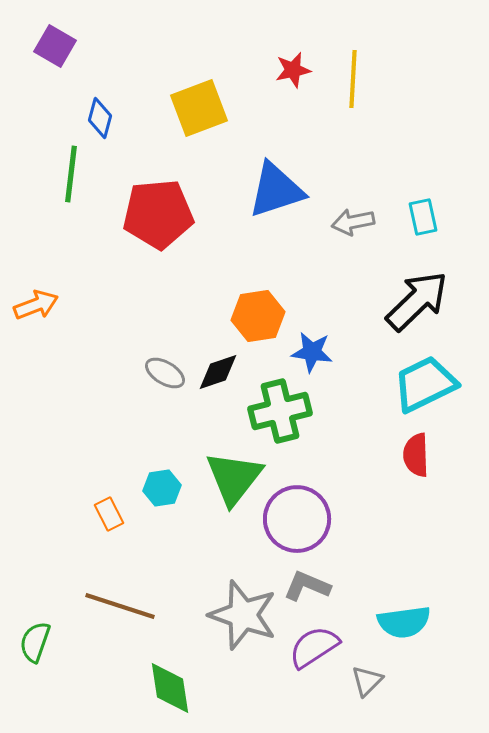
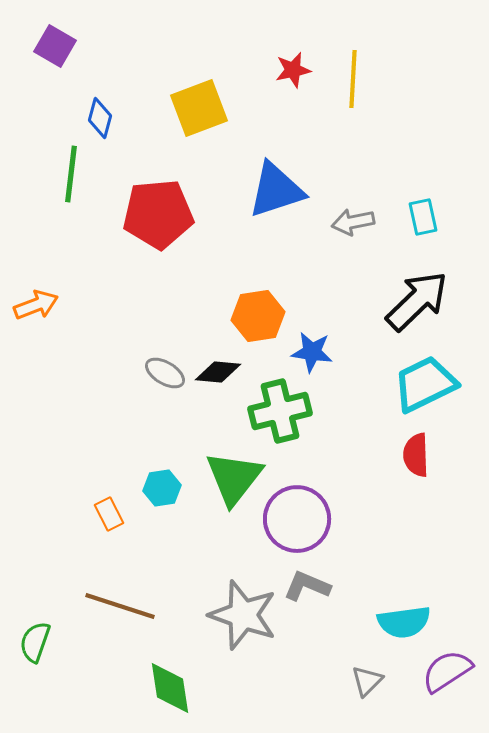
black diamond: rotated 24 degrees clockwise
purple semicircle: moved 133 px right, 24 px down
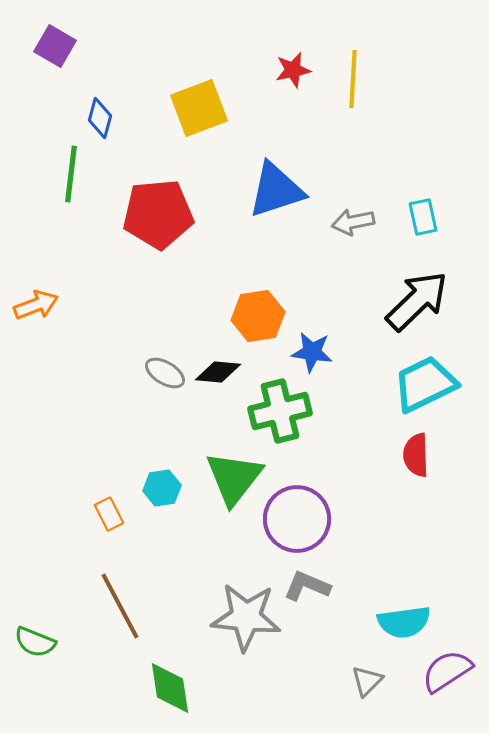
brown line: rotated 44 degrees clockwise
gray star: moved 3 px right, 2 px down; rotated 14 degrees counterclockwise
green semicircle: rotated 87 degrees counterclockwise
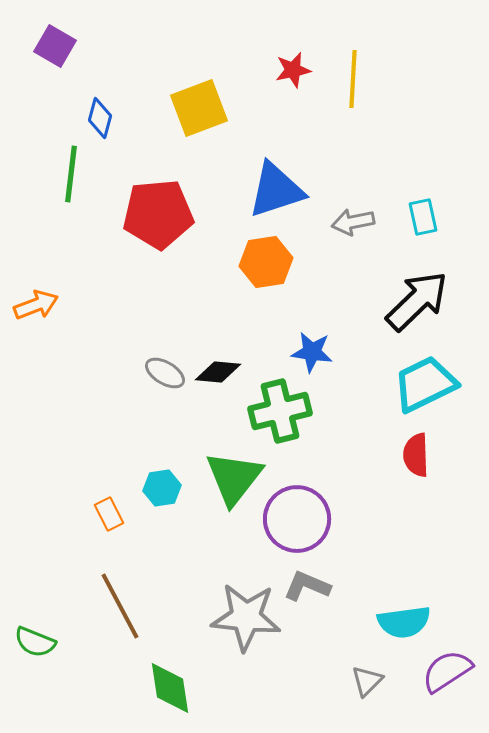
orange hexagon: moved 8 px right, 54 px up
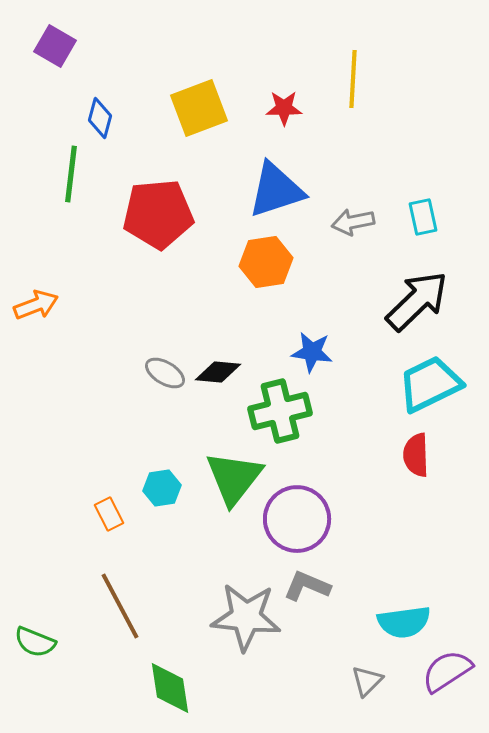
red star: moved 9 px left, 38 px down; rotated 12 degrees clockwise
cyan trapezoid: moved 5 px right
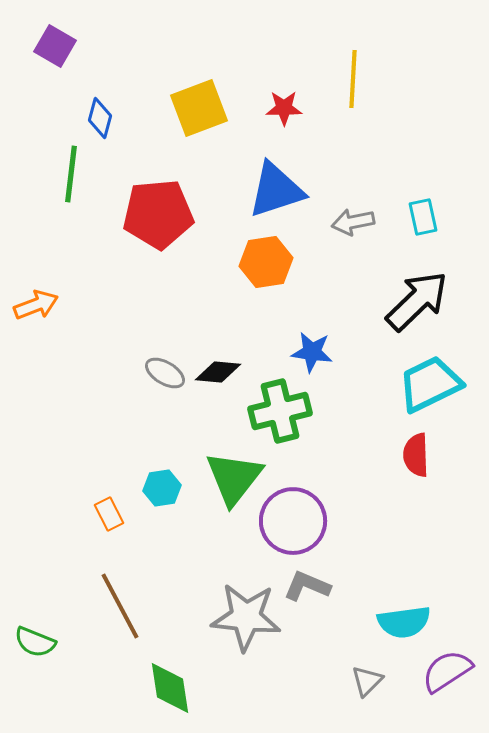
purple circle: moved 4 px left, 2 px down
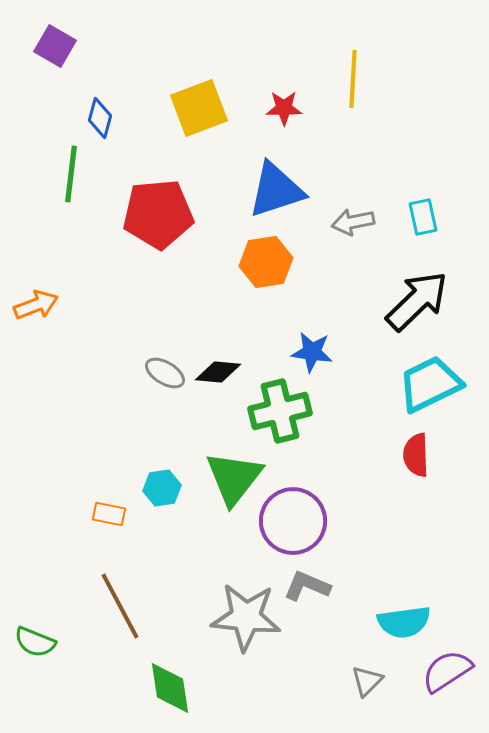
orange rectangle: rotated 52 degrees counterclockwise
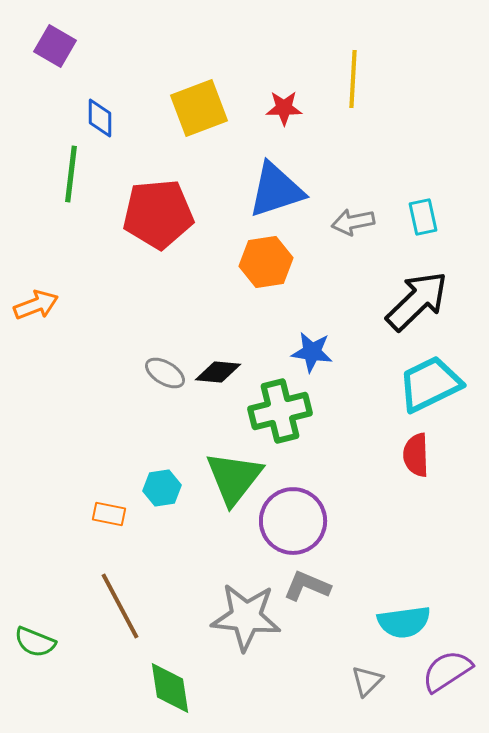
blue diamond: rotated 15 degrees counterclockwise
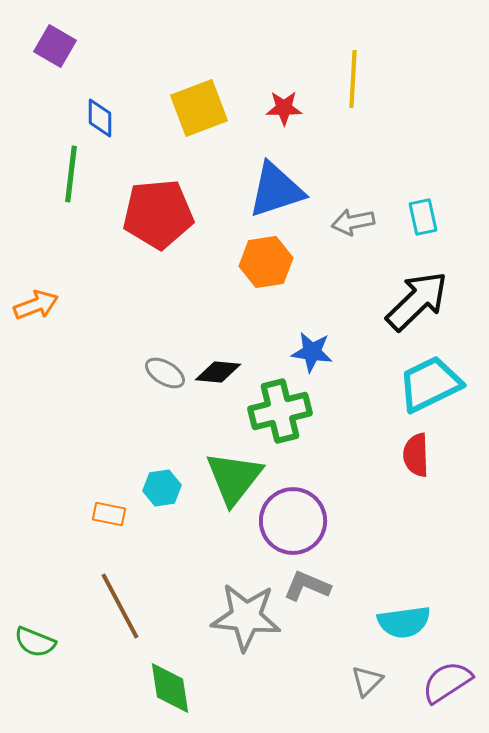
purple semicircle: moved 11 px down
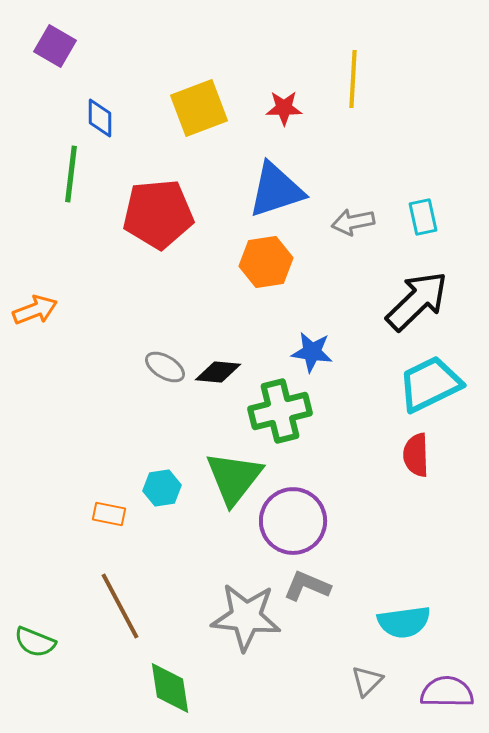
orange arrow: moved 1 px left, 5 px down
gray ellipse: moved 6 px up
purple semicircle: moved 10 px down; rotated 34 degrees clockwise
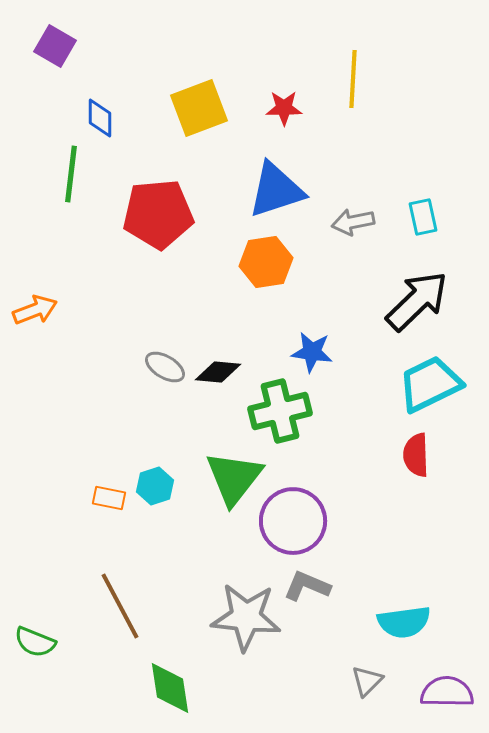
cyan hexagon: moved 7 px left, 2 px up; rotated 9 degrees counterclockwise
orange rectangle: moved 16 px up
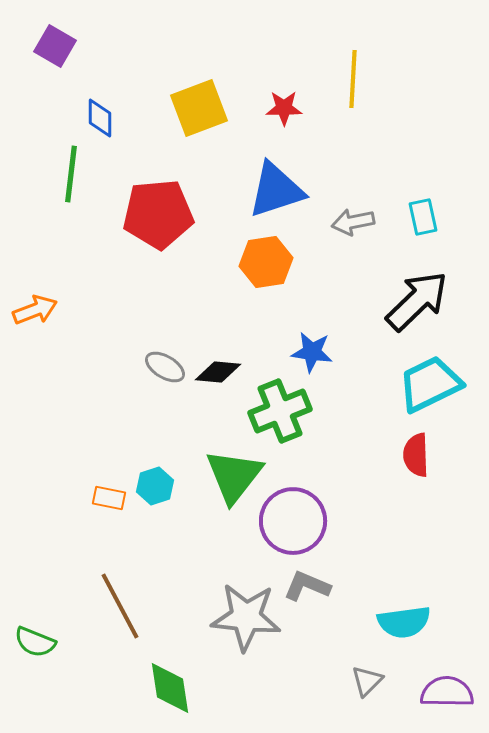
green cross: rotated 8 degrees counterclockwise
green triangle: moved 2 px up
